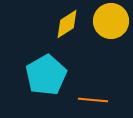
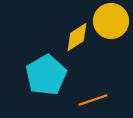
yellow diamond: moved 10 px right, 13 px down
orange line: rotated 24 degrees counterclockwise
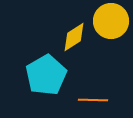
yellow diamond: moved 3 px left
orange line: rotated 20 degrees clockwise
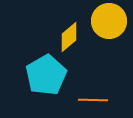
yellow circle: moved 2 px left
yellow diamond: moved 5 px left; rotated 8 degrees counterclockwise
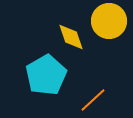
yellow diamond: moved 2 px right; rotated 68 degrees counterclockwise
orange line: rotated 44 degrees counterclockwise
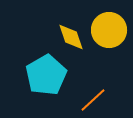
yellow circle: moved 9 px down
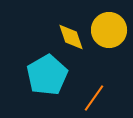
cyan pentagon: moved 1 px right
orange line: moved 1 px right, 2 px up; rotated 12 degrees counterclockwise
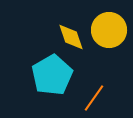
cyan pentagon: moved 5 px right
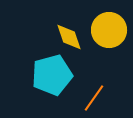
yellow diamond: moved 2 px left
cyan pentagon: rotated 15 degrees clockwise
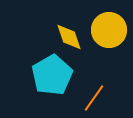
cyan pentagon: rotated 15 degrees counterclockwise
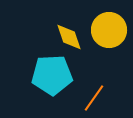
cyan pentagon: rotated 27 degrees clockwise
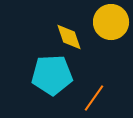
yellow circle: moved 2 px right, 8 px up
